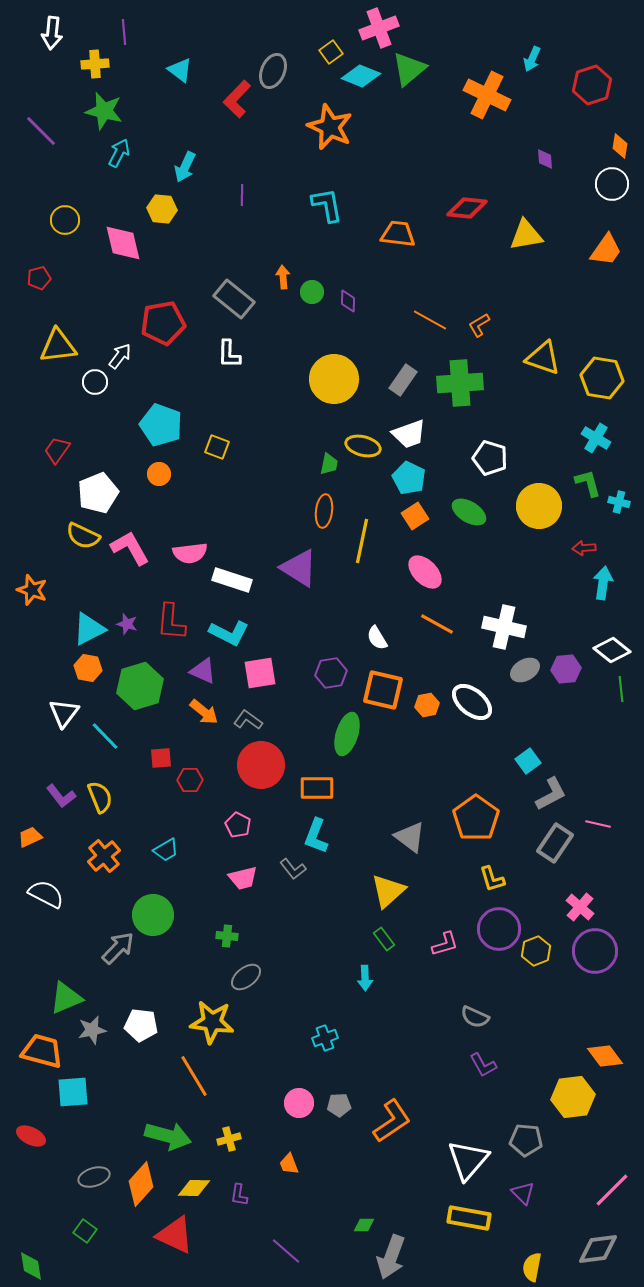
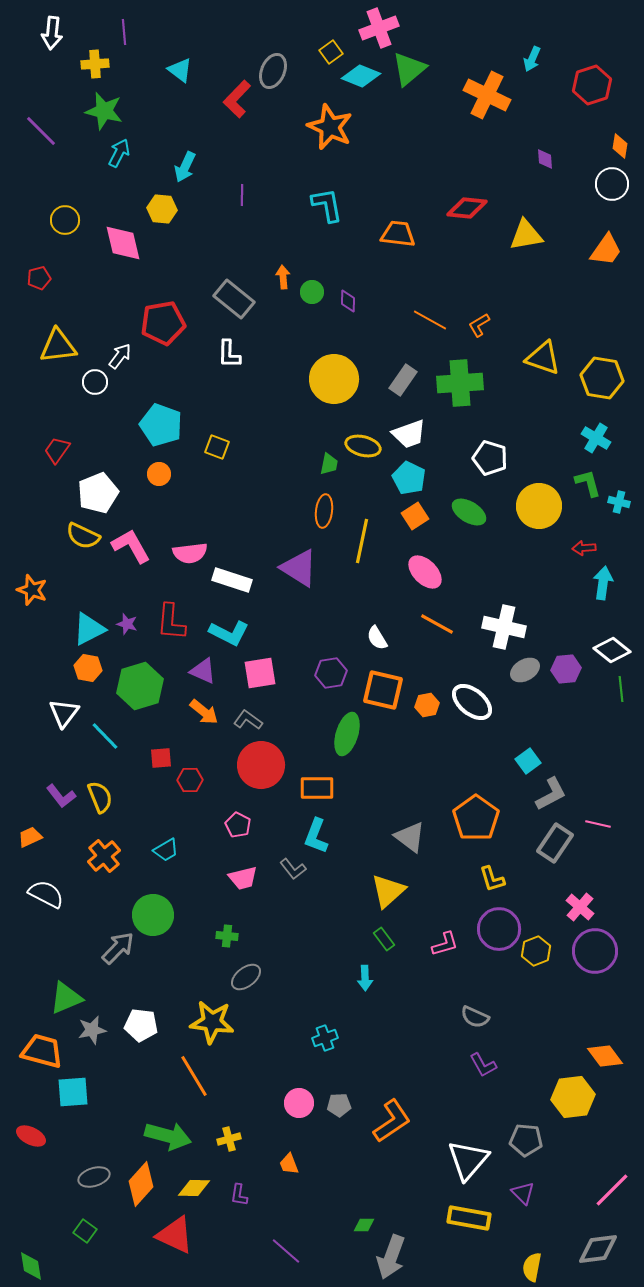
pink L-shape at (130, 548): moved 1 px right, 2 px up
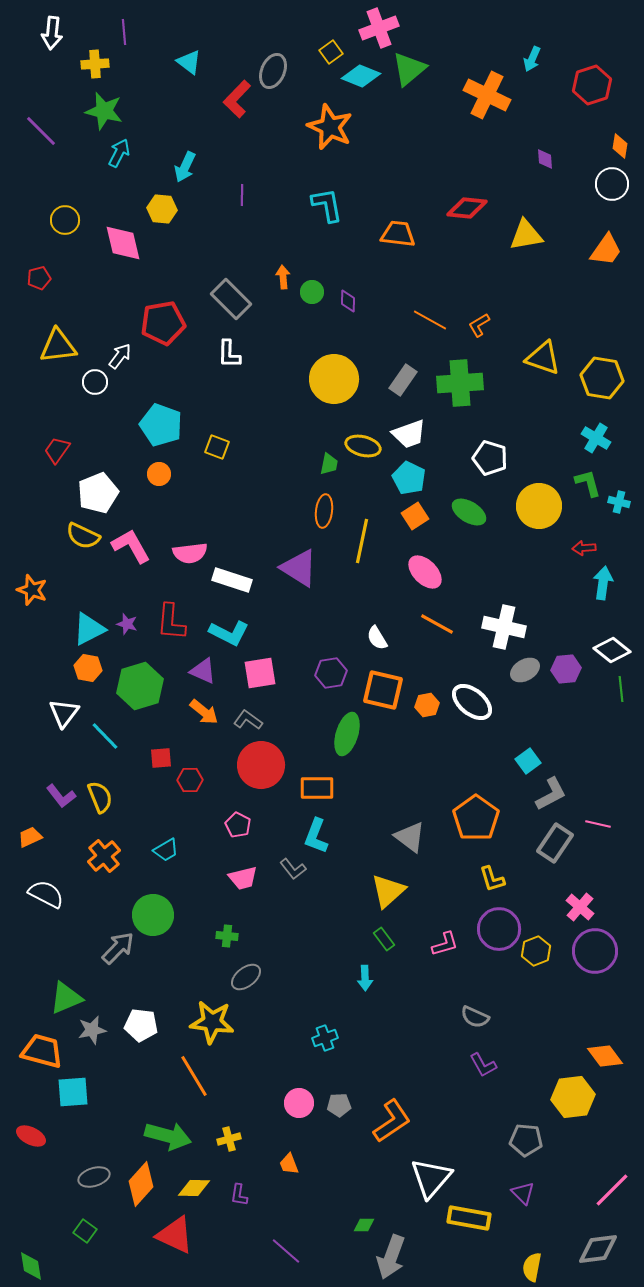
cyan triangle at (180, 70): moved 9 px right, 8 px up
gray rectangle at (234, 299): moved 3 px left; rotated 6 degrees clockwise
white triangle at (468, 1160): moved 37 px left, 18 px down
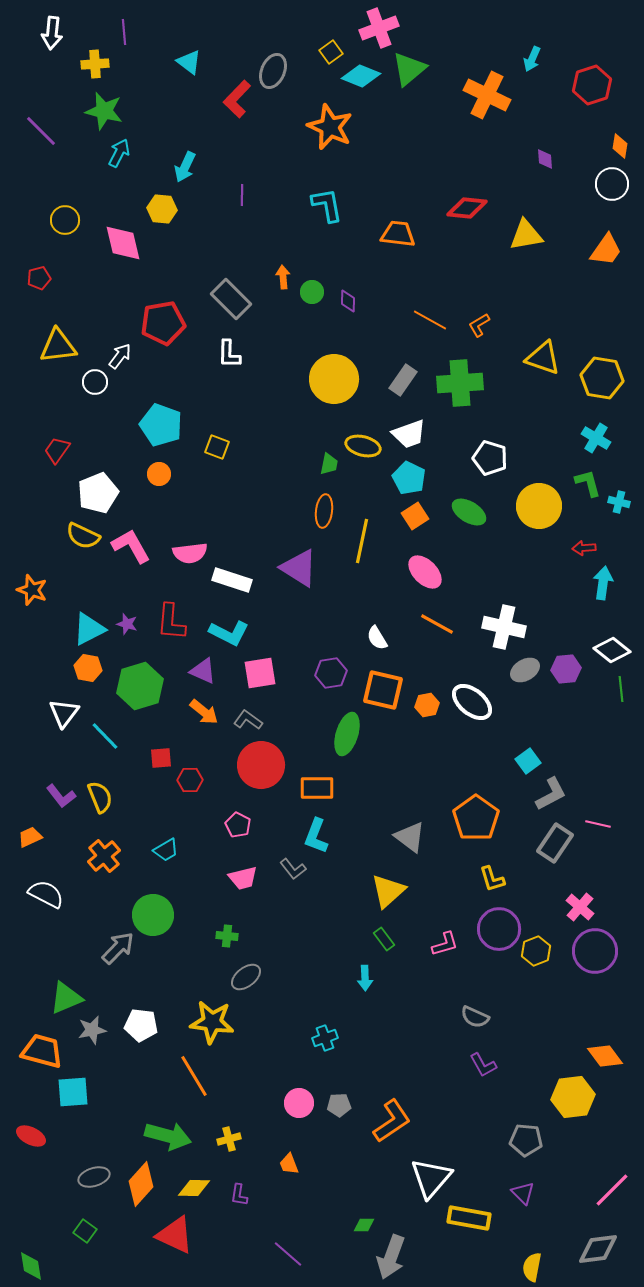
purple line at (286, 1251): moved 2 px right, 3 px down
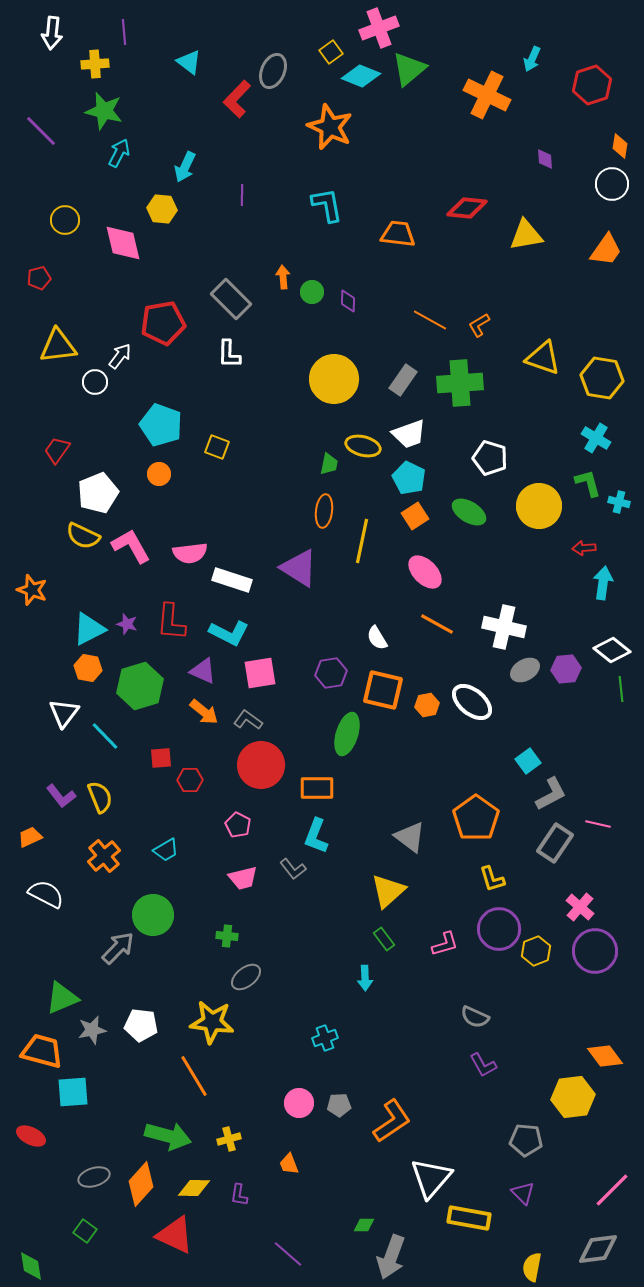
green triangle at (66, 998): moved 4 px left
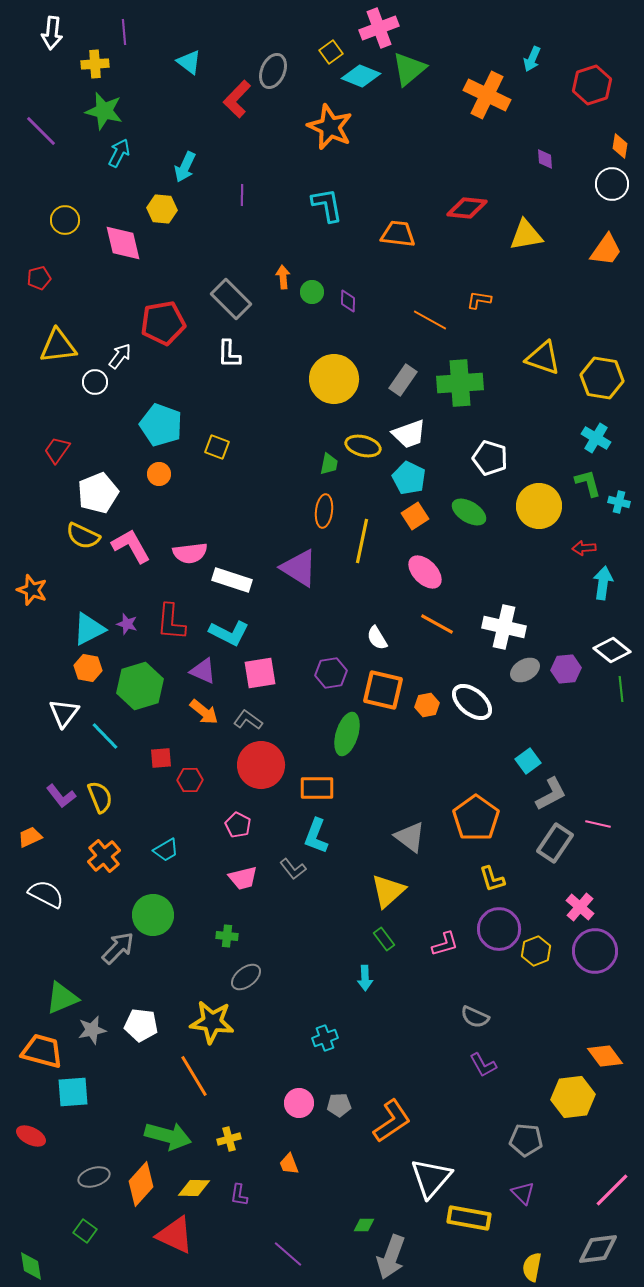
orange L-shape at (479, 325): moved 25 px up; rotated 40 degrees clockwise
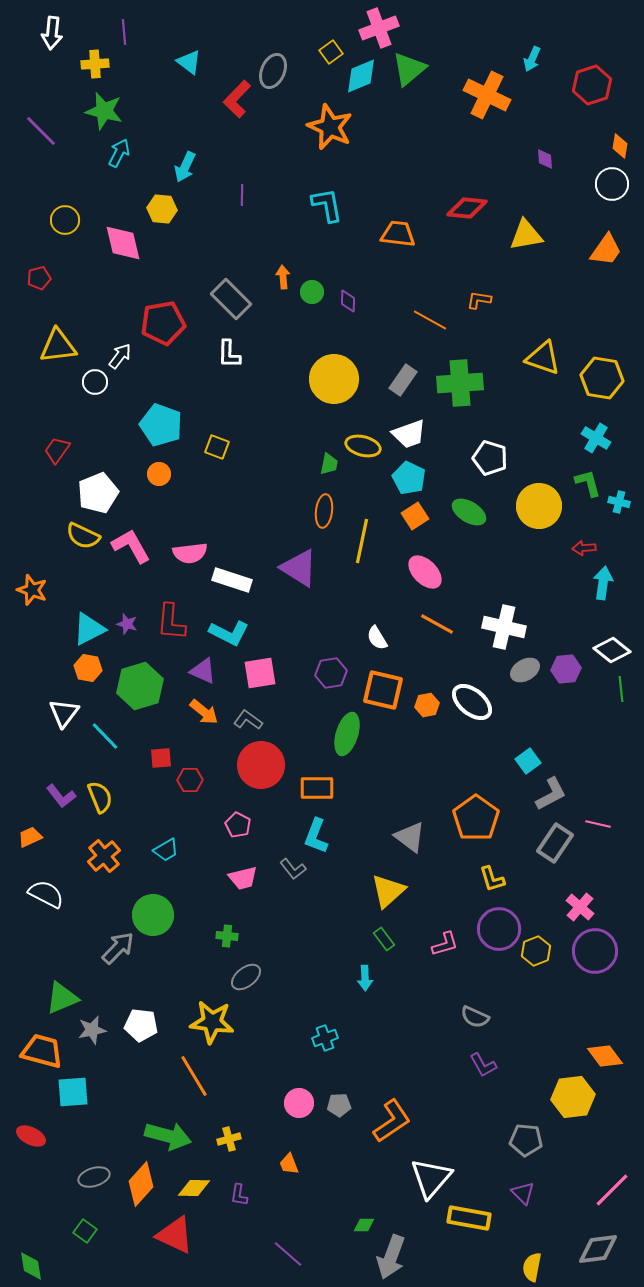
cyan diamond at (361, 76): rotated 45 degrees counterclockwise
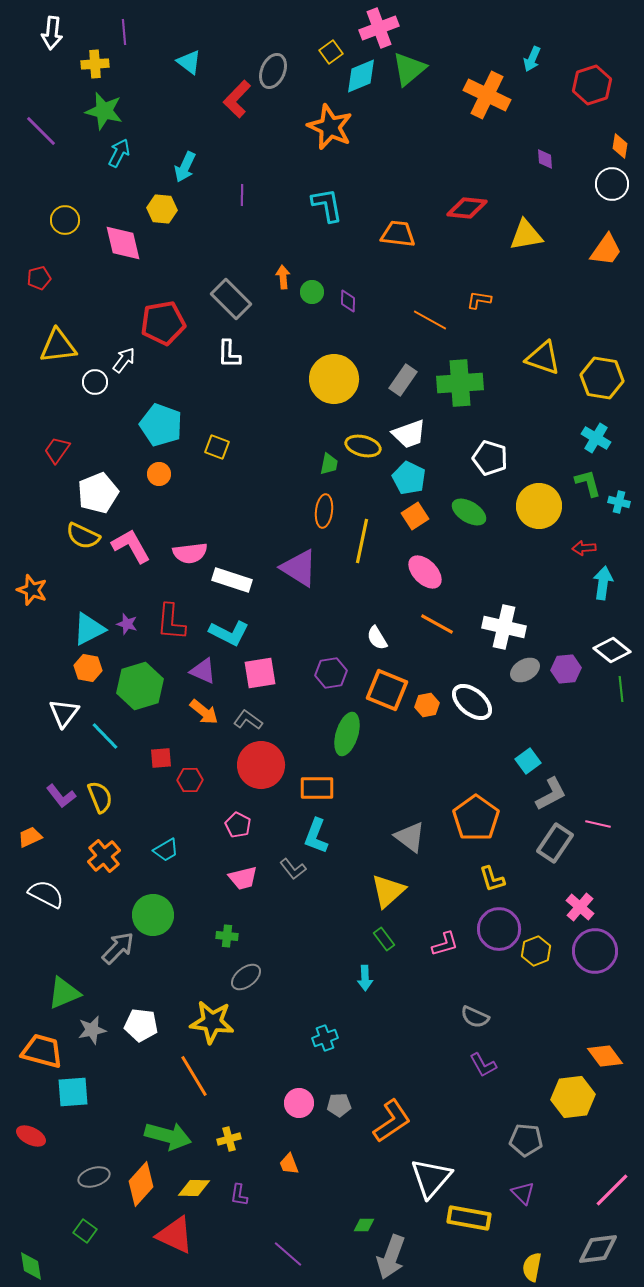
white arrow at (120, 356): moved 4 px right, 4 px down
orange square at (383, 690): moved 4 px right; rotated 9 degrees clockwise
green triangle at (62, 998): moved 2 px right, 5 px up
